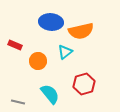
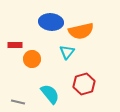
red rectangle: rotated 24 degrees counterclockwise
cyan triangle: moved 2 px right; rotated 14 degrees counterclockwise
orange circle: moved 6 px left, 2 px up
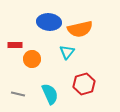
blue ellipse: moved 2 px left
orange semicircle: moved 1 px left, 2 px up
cyan semicircle: rotated 15 degrees clockwise
gray line: moved 8 px up
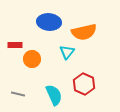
orange semicircle: moved 4 px right, 3 px down
red hexagon: rotated 20 degrees counterclockwise
cyan semicircle: moved 4 px right, 1 px down
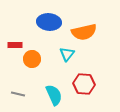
cyan triangle: moved 2 px down
red hexagon: rotated 20 degrees counterclockwise
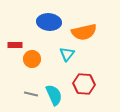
gray line: moved 13 px right
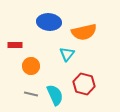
orange circle: moved 1 px left, 7 px down
red hexagon: rotated 10 degrees clockwise
cyan semicircle: moved 1 px right
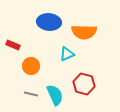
orange semicircle: rotated 15 degrees clockwise
red rectangle: moved 2 px left; rotated 24 degrees clockwise
cyan triangle: rotated 28 degrees clockwise
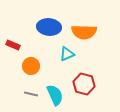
blue ellipse: moved 5 px down
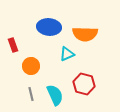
orange semicircle: moved 1 px right, 2 px down
red rectangle: rotated 48 degrees clockwise
gray line: rotated 64 degrees clockwise
